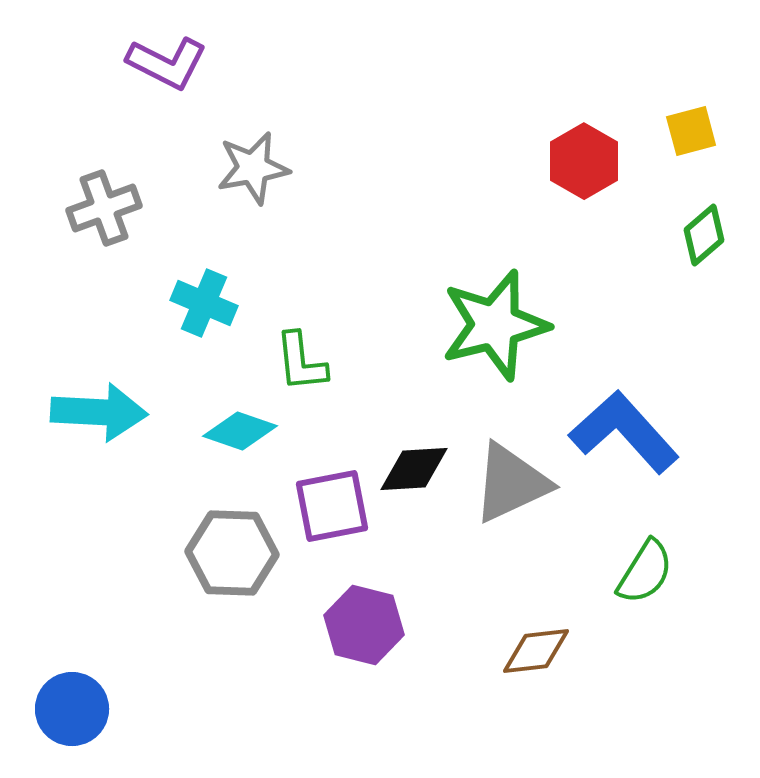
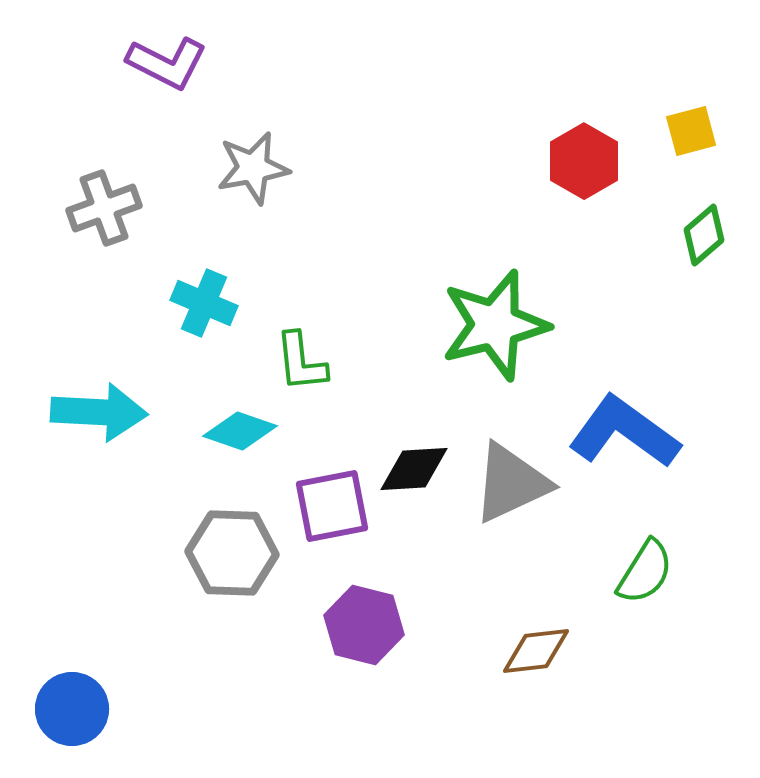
blue L-shape: rotated 12 degrees counterclockwise
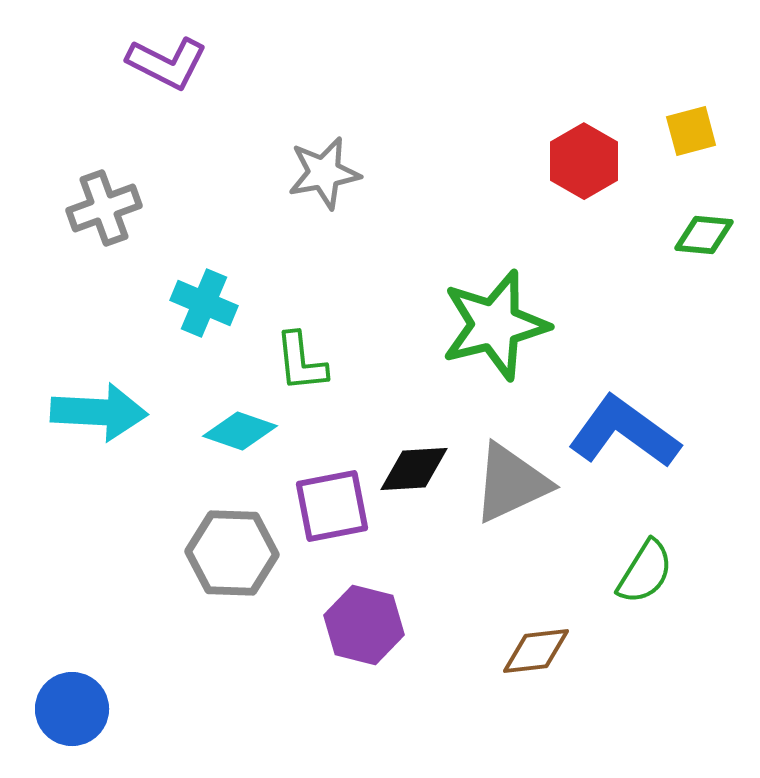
gray star: moved 71 px right, 5 px down
green diamond: rotated 46 degrees clockwise
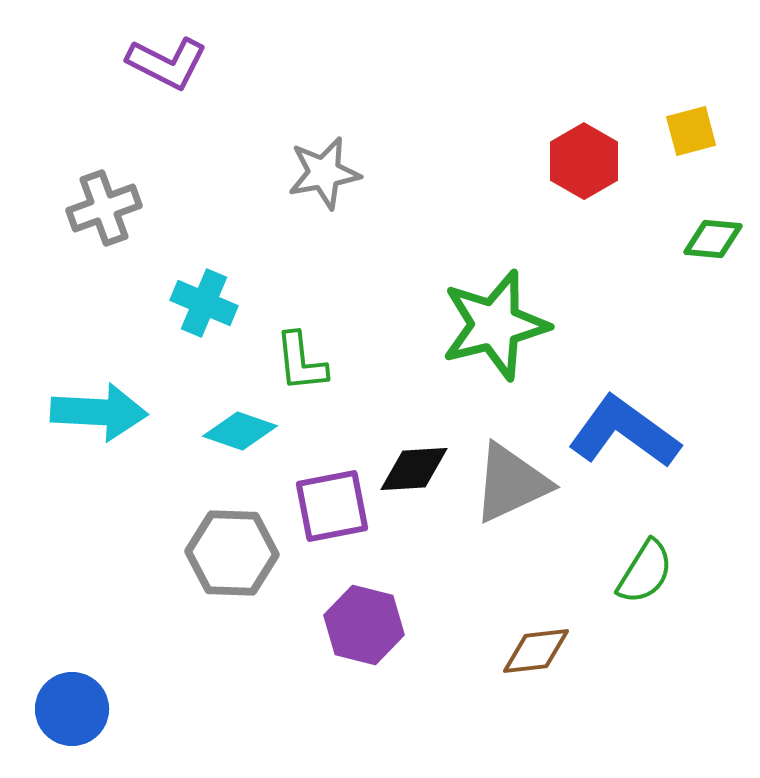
green diamond: moved 9 px right, 4 px down
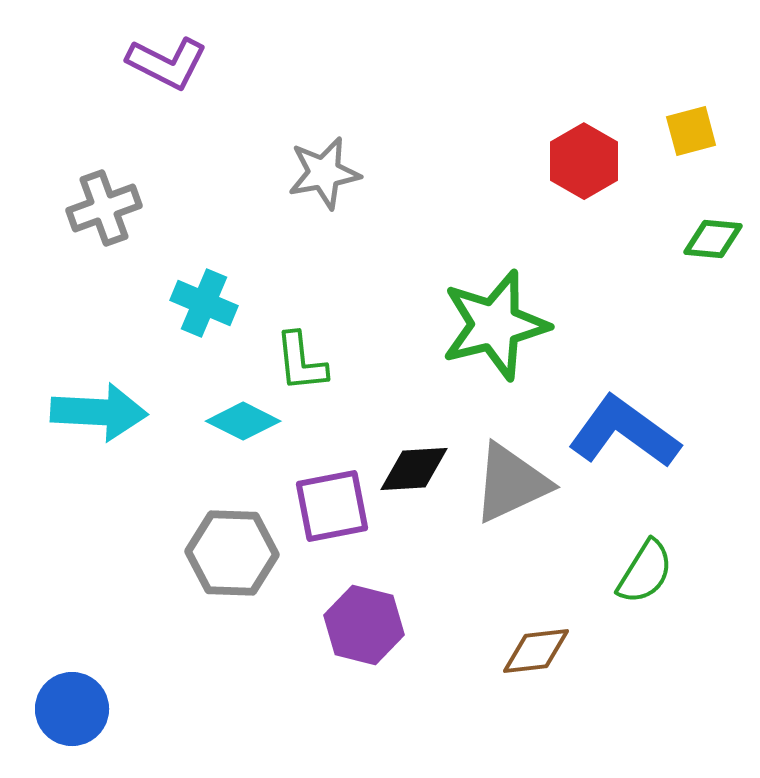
cyan diamond: moved 3 px right, 10 px up; rotated 8 degrees clockwise
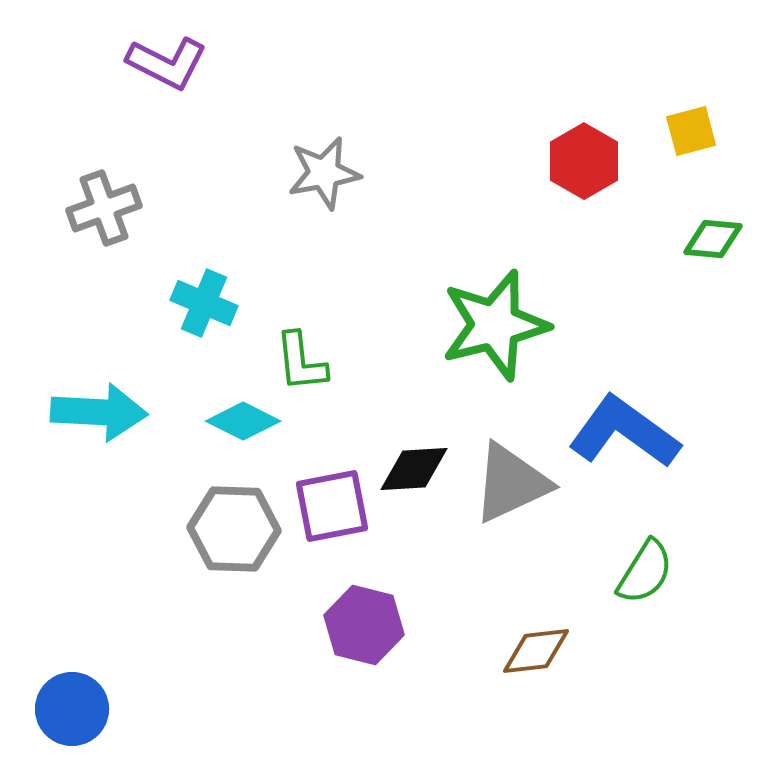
gray hexagon: moved 2 px right, 24 px up
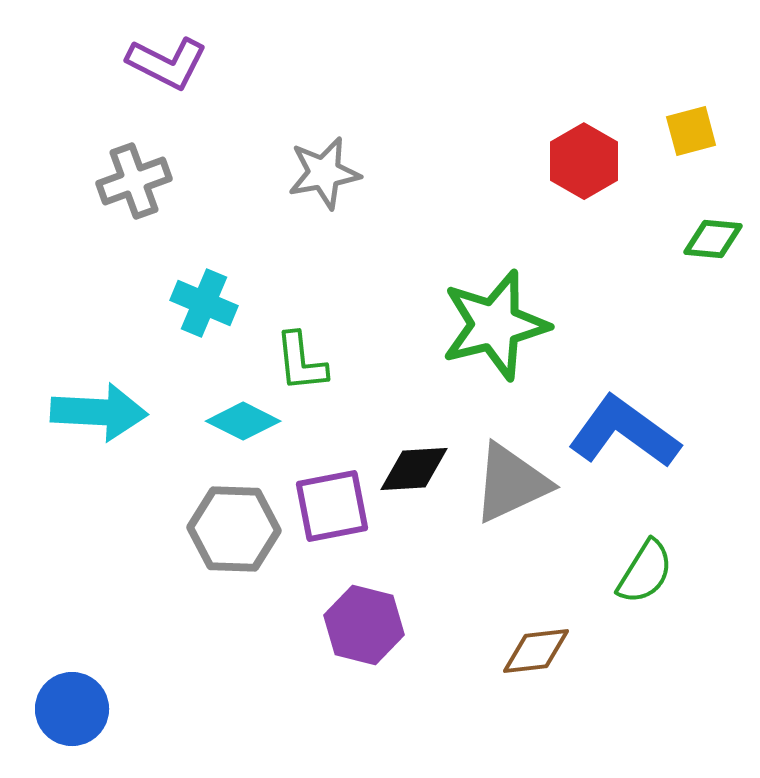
gray cross: moved 30 px right, 27 px up
